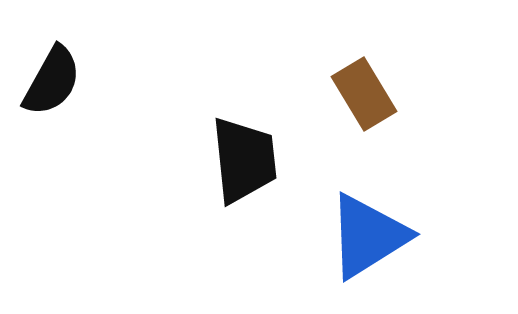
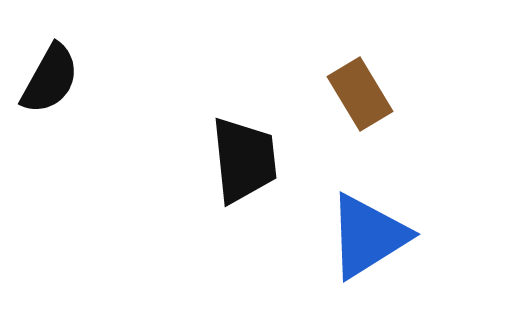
black semicircle: moved 2 px left, 2 px up
brown rectangle: moved 4 px left
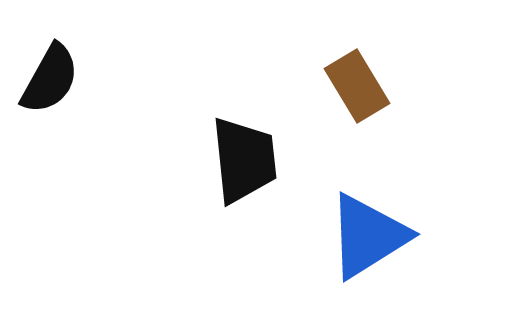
brown rectangle: moved 3 px left, 8 px up
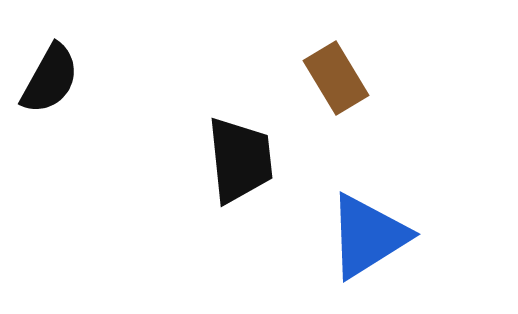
brown rectangle: moved 21 px left, 8 px up
black trapezoid: moved 4 px left
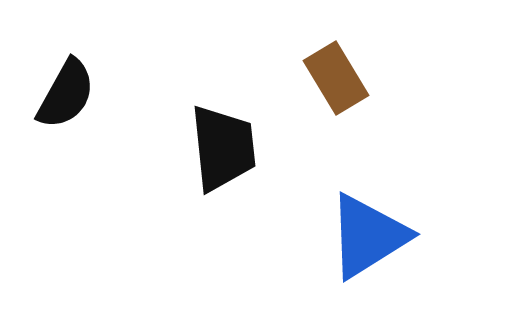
black semicircle: moved 16 px right, 15 px down
black trapezoid: moved 17 px left, 12 px up
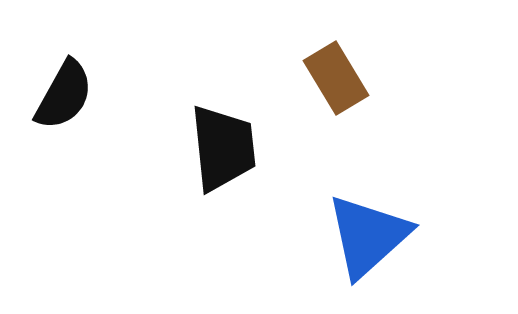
black semicircle: moved 2 px left, 1 px down
blue triangle: rotated 10 degrees counterclockwise
